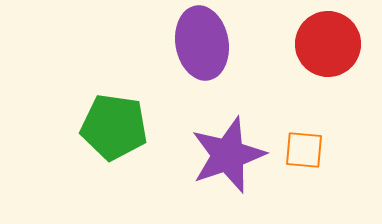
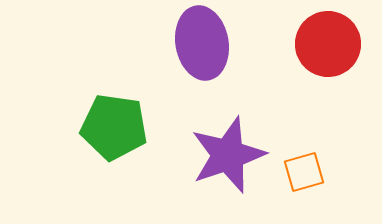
orange square: moved 22 px down; rotated 21 degrees counterclockwise
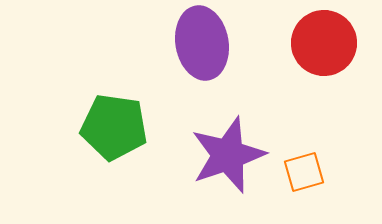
red circle: moved 4 px left, 1 px up
